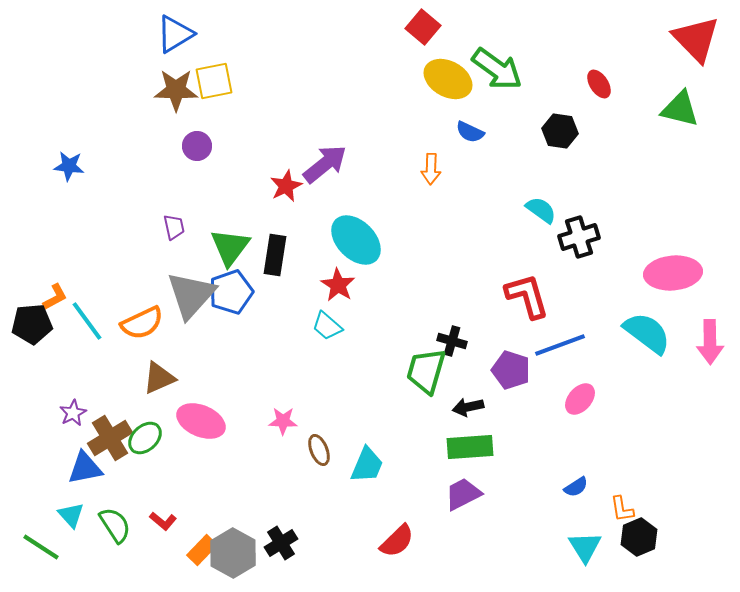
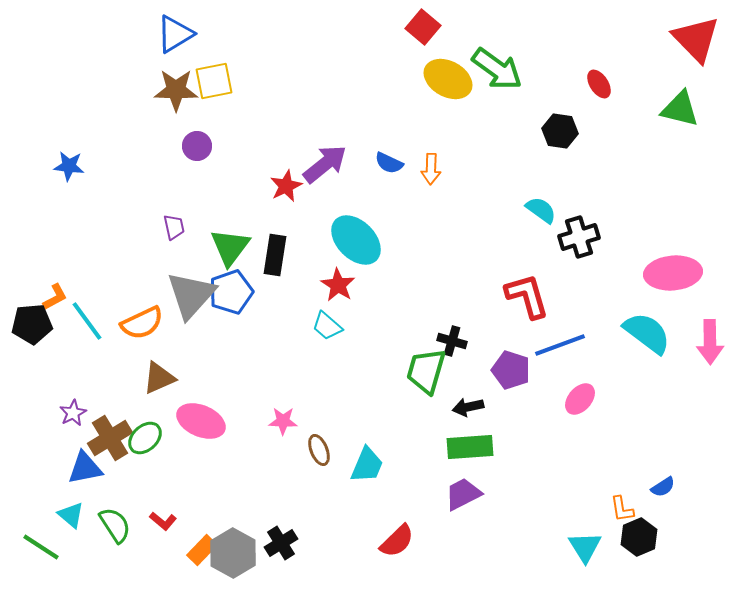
blue semicircle at (470, 132): moved 81 px left, 31 px down
blue semicircle at (576, 487): moved 87 px right
cyan triangle at (71, 515): rotated 8 degrees counterclockwise
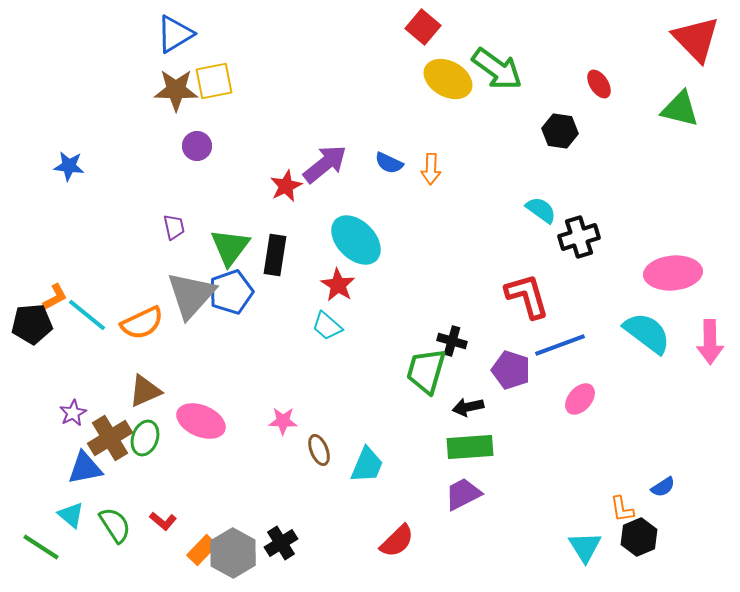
cyan line at (87, 321): moved 6 px up; rotated 15 degrees counterclockwise
brown triangle at (159, 378): moved 14 px left, 13 px down
green ellipse at (145, 438): rotated 28 degrees counterclockwise
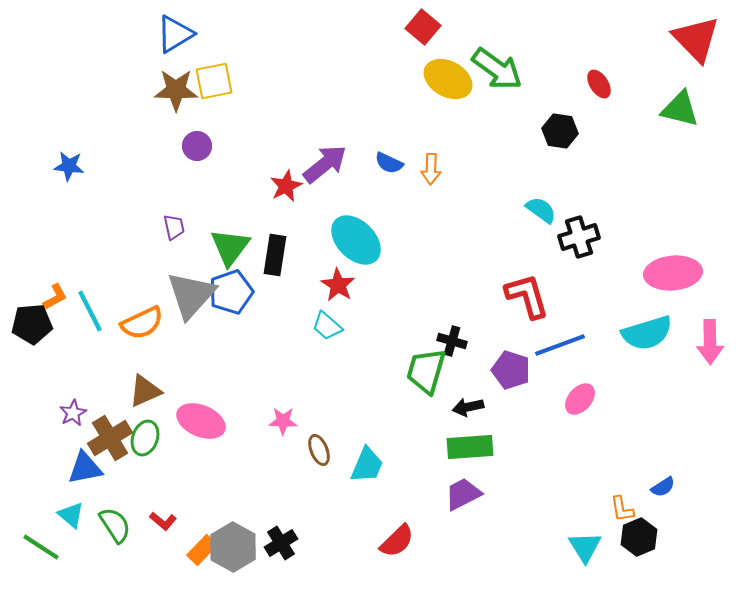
cyan line at (87, 315): moved 3 px right, 4 px up; rotated 24 degrees clockwise
cyan semicircle at (647, 333): rotated 126 degrees clockwise
gray hexagon at (233, 553): moved 6 px up
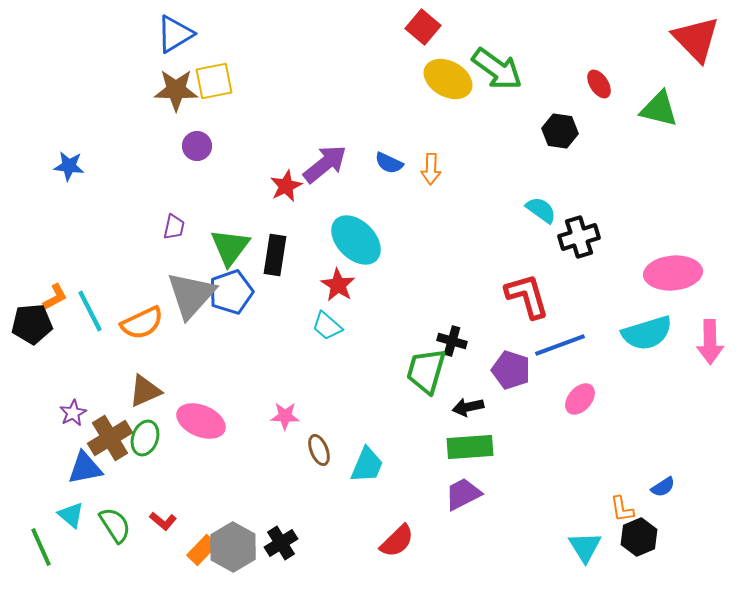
green triangle at (680, 109): moved 21 px left
purple trapezoid at (174, 227): rotated 24 degrees clockwise
pink star at (283, 421): moved 2 px right, 5 px up
green line at (41, 547): rotated 33 degrees clockwise
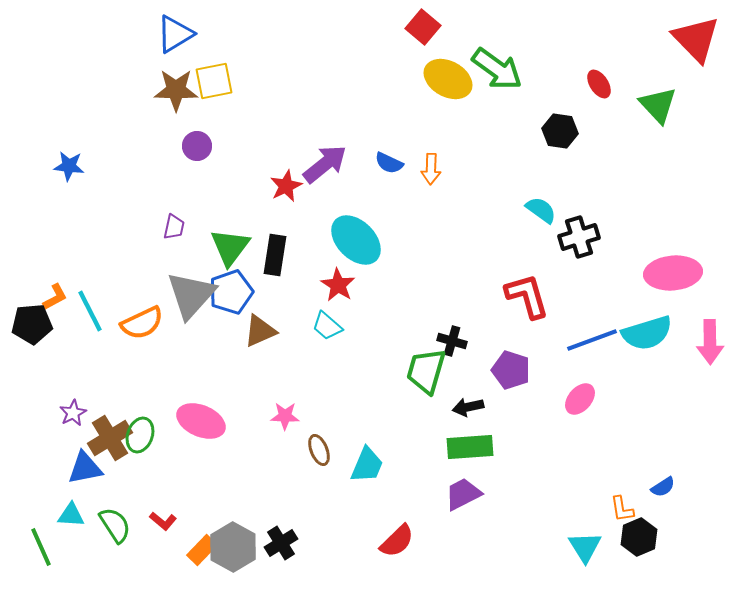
green triangle at (659, 109): moved 1 px left, 4 px up; rotated 33 degrees clockwise
blue line at (560, 345): moved 32 px right, 5 px up
brown triangle at (145, 391): moved 115 px right, 60 px up
green ellipse at (145, 438): moved 5 px left, 3 px up
cyan triangle at (71, 515): rotated 36 degrees counterclockwise
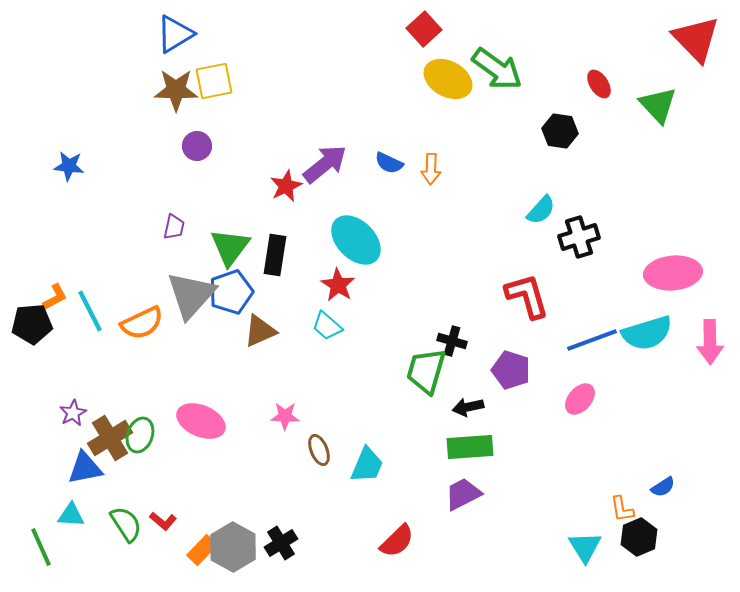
red square at (423, 27): moved 1 px right, 2 px down; rotated 8 degrees clockwise
cyan semicircle at (541, 210): rotated 96 degrees clockwise
green semicircle at (115, 525): moved 11 px right, 1 px up
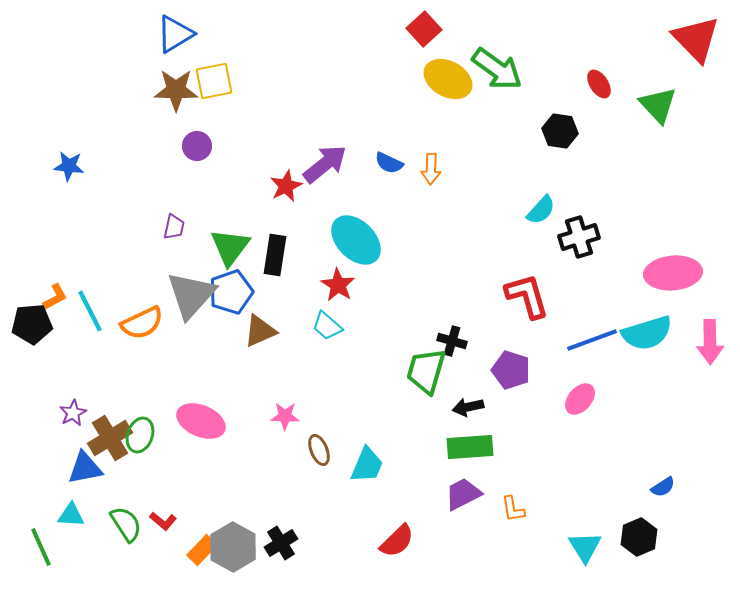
orange L-shape at (622, 509): moved 109 px left
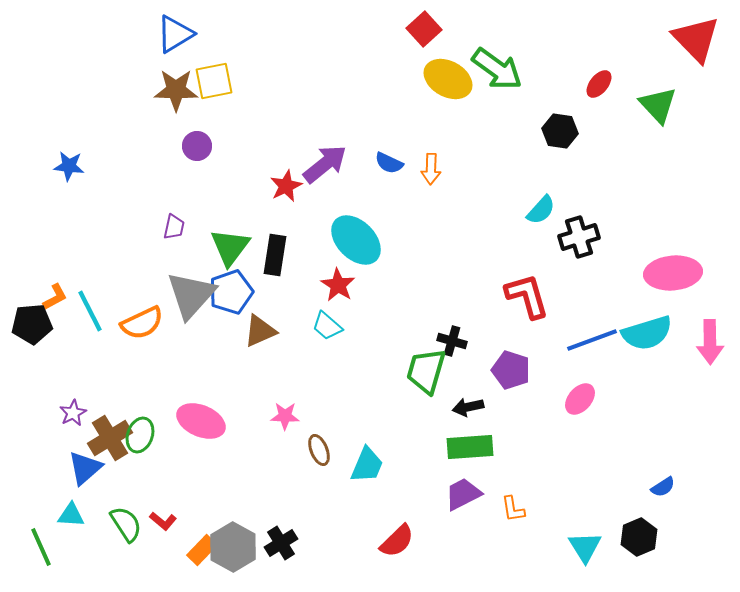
red ellipse at (599, 84): rotated 72 degrees clockwise
blue triangle at (85, 468): rotated 30 degrees counterclockwise
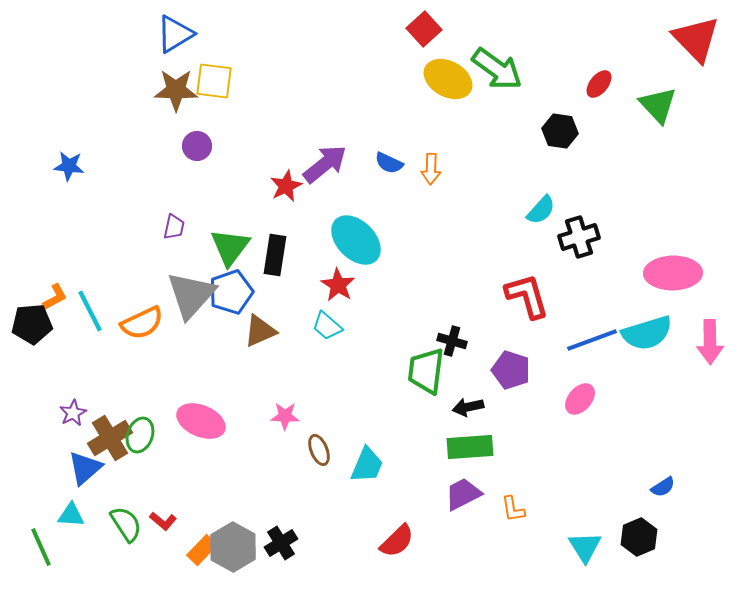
yellow square at (214, 81): rotated 18 degrees clockwise
pink ellipse at (673, 273): rotated 4 degrees clockwise
green trapezoid at (426, 371): rotated 9 degrees counterclockwise
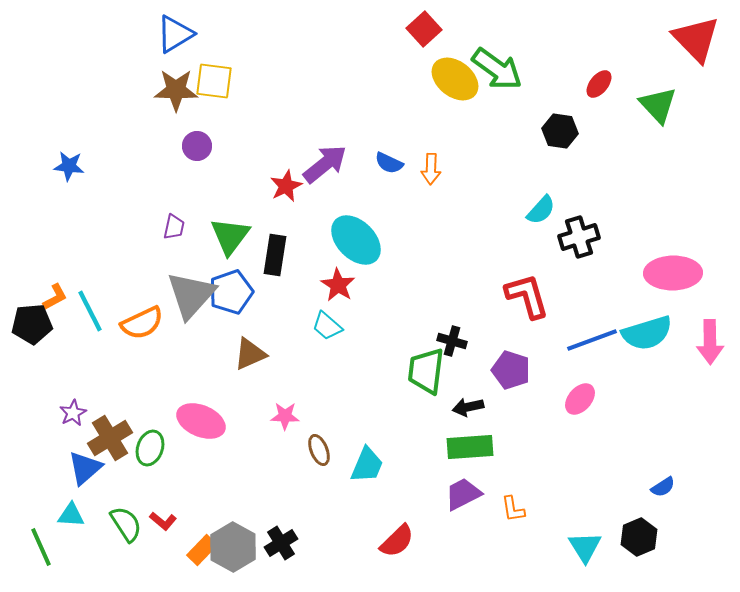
yellow ellipse at (448, 79): moved 7 px right; rotated 9 degrees clockwise
green triangle at (230, 247): moved 11 px up
brown triangle at (260, 331): moved 10 px left, 23 px down
green ellipse at (140, 435): moved 10 px right, 13 px down
